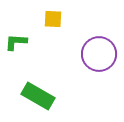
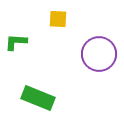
yellow square: moved 5 px right
green rectangle: moved 2 px down; rotated 8 degrees counterclockwise
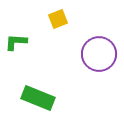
yellow square: rotated 24 degrees counterclockwise
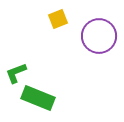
green L-shape: moved 31 px down; rotated 25 degrees counterclockwise
purple circle: moved 18 px up
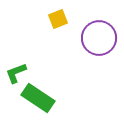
purple circle: moved 2 px down
green rectangle: rotated 12 degrees clockwise
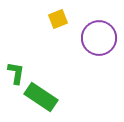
green L-shape: rotated 120 degrees clockwise
green rectangle: moved 3 px right, 1 px up
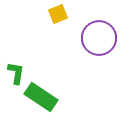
yellow square: moved 5 px up
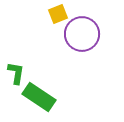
purple circle: moved 17 px left, 4 px up
green rectangle: moved 2 px left
